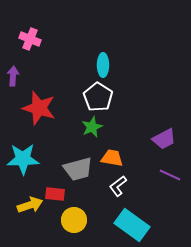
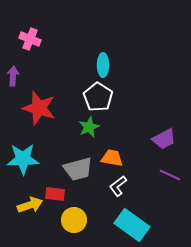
green star: moved 3 px left
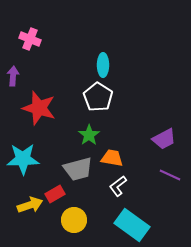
green star: moved 8 px down; rotated 10 degrees counterclockwise
red rectangle: rotated 36 degrees counterclockwise
